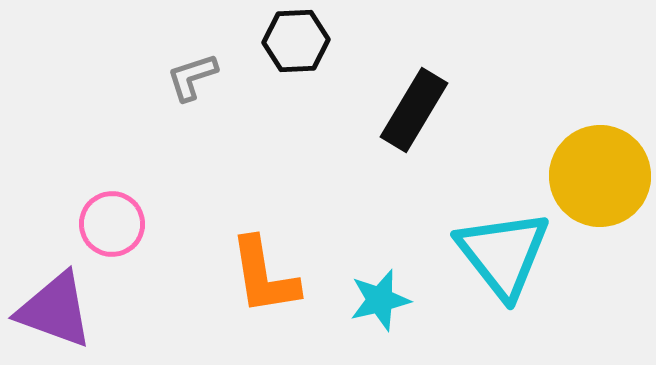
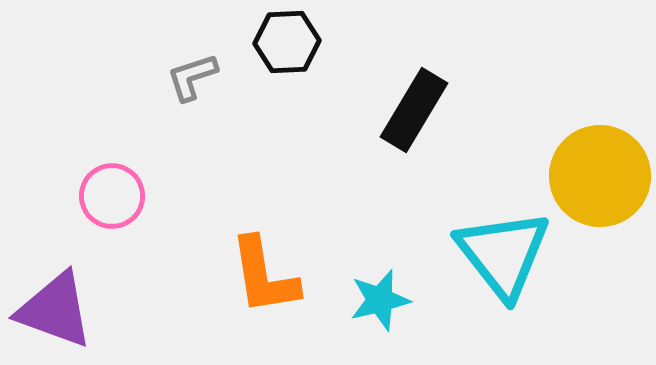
black hexagon: moved 9 px left, 1 px down
pink circle: moved 28 px up
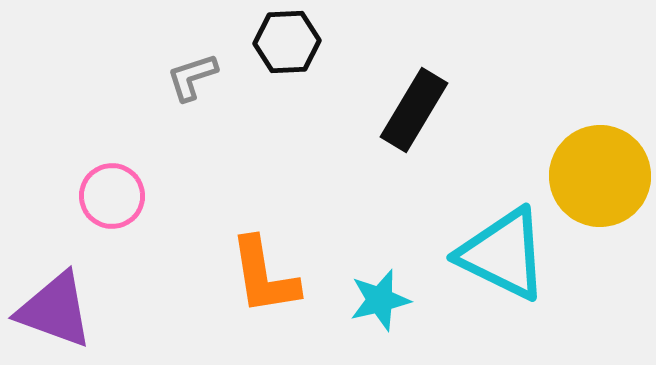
cyan triangle: rotated 26 degrees counterclockwise
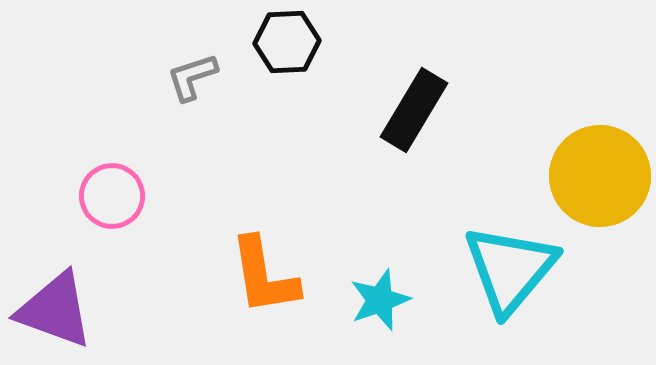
cyan triangle: moved 7 px right, 15 px down; rotated 44 degrees clockwise
cyan star: rotated 6 degrees counterclockwise
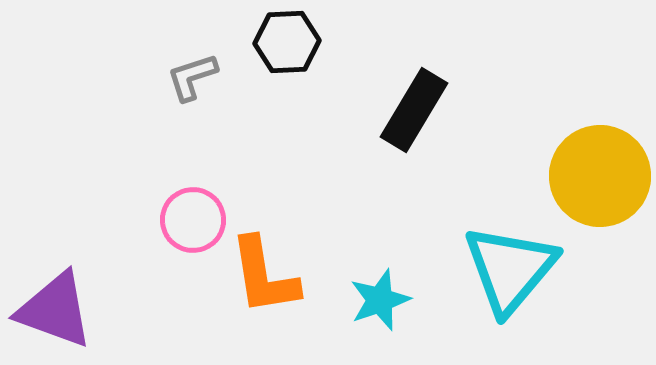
pink circle: moved 81 px right, 24 px down
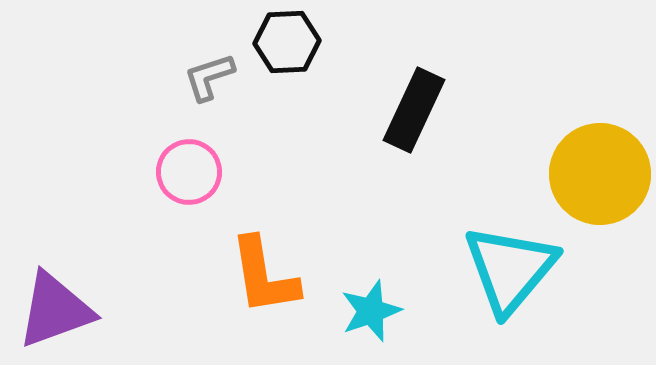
gray L-shape: moved 17 px right
black rectangle: rotated 6 degrees counterclockwise
yellow circle: moved 2 px up
pink circle: moved 4 px left, 48 px up
cyan star: moved 9 px left, 11 px down
purple triangle: rotated 40 degrees counterclockwise
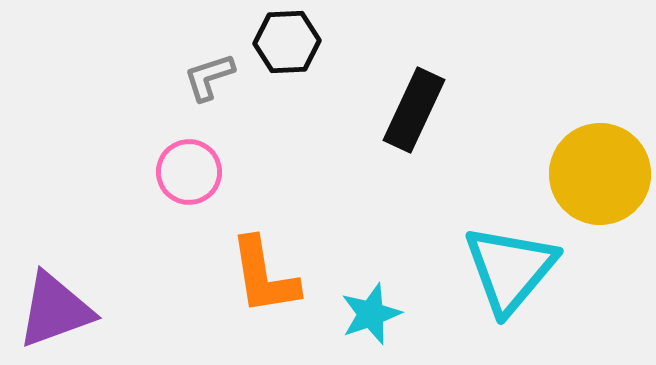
cyan star: moved 3 px down
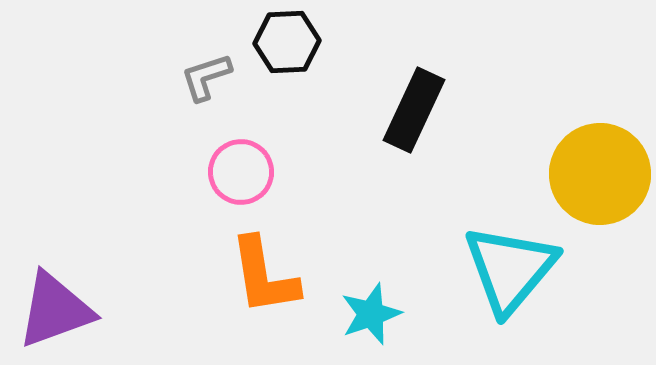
gray L-shape: moved 3 px left
pink circle: moved 52 px right
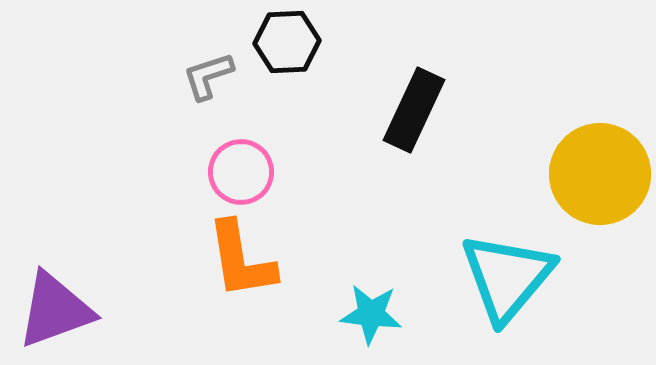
gray L-shape: moved 2 px right, 1 px up
cyan triangle: moved 3 px left, 8 px down
orange L-shape: moved 23 px left, 16 px up
cyan star: rotated 26 degrees clockwise
